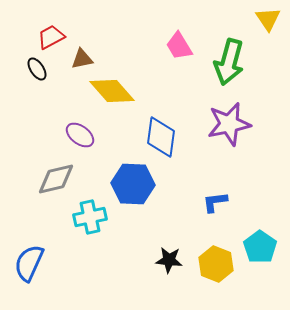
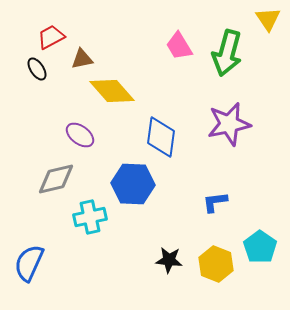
green arrow: moved 2 px left, 9 px up
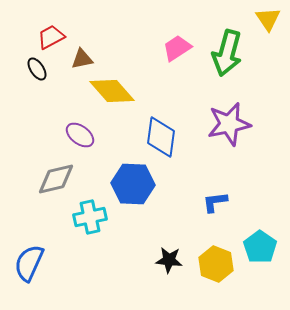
pink trapezoid: moved 2 px left, 2 px down; rotated 88 degrees clockwise
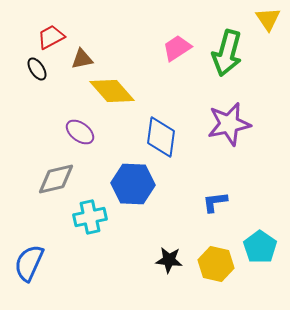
purple ellipse: moved 3 px up
yellow hexagon: rotated 8 degrees counterclockwise
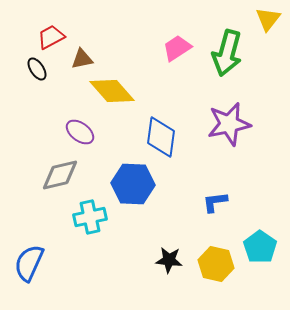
yellow triangle: rotated 12 degrees clockwise
gray diamond: moved 4 px right, 4 px up
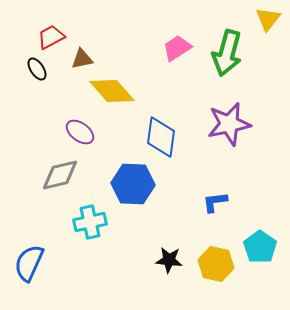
cyan cross: moved 5 px down
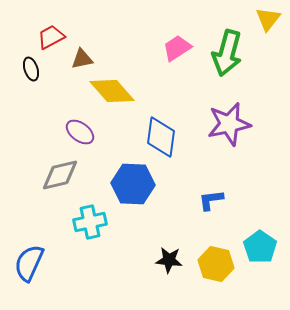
black ellipse: moved 6 px left; rotated 15 degrees clockwise
blue L-shape: moved 4 px left, 2 px up
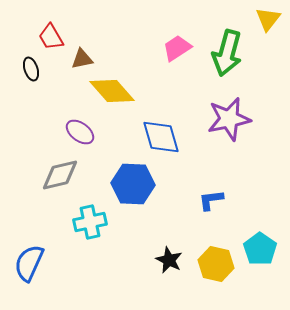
red trapezoid: rotated 92 degrees counterclockwise
purple star: moved 5 px up
blue diamond: rotated 24 degrees counterclockwise
cyan pentagon: moved 2 px down
black star: rotated 20 degrees clockwise
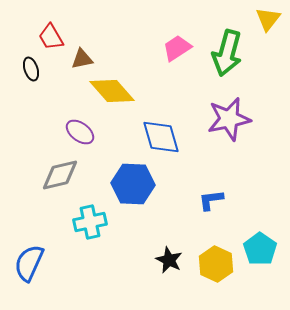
yellow hexagon: rotated 12 degrees clockwise
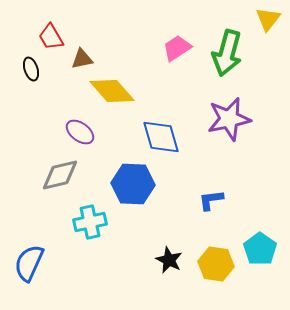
yellow hexagon: rotated 16 degrees counterclockwise
